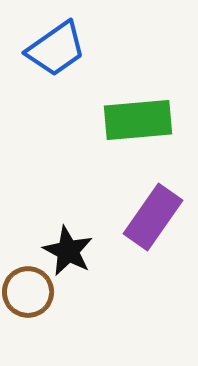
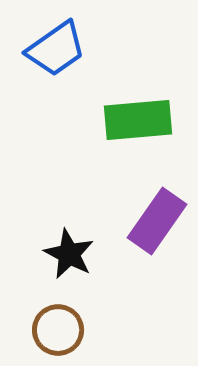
purple rectangle: moved 4 px right, 4 px down
black star: moved 1 px right, 3 px down
brown circle: moved 30 px right, 38 px down
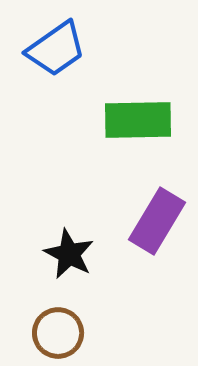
green rectangle: rotated 4 degrees clockwise
purple rectangle: rotated 4 degrees counterclockwise
brown circle: moved 3 px down
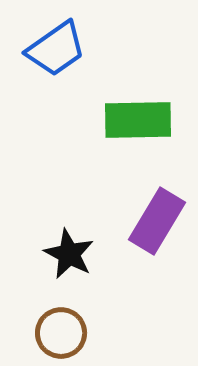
brown circle: moved 3 px right
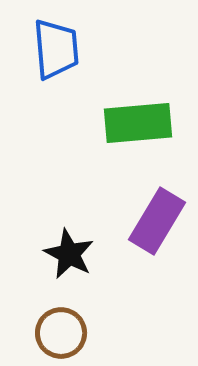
blue trapezoid: rotated 60 degrees counterclockwise
green rectangle: moved 3 px down; rotated 4 degrees counterclockwise
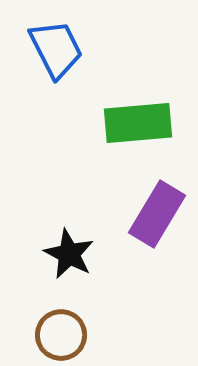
blue trapezoid: rotated 22 degrees counterclockwise
purple rectangle: moved 7 px up
brown circle: moved 2 px down
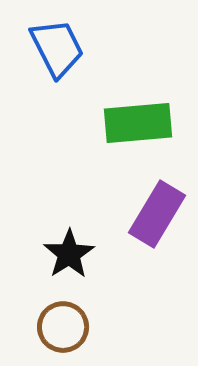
blue trapezoid: moved 1 px right, 1 px up
black star: rotated 12 degrees clockwise
brown circle: moved 2 px right, 8 px up
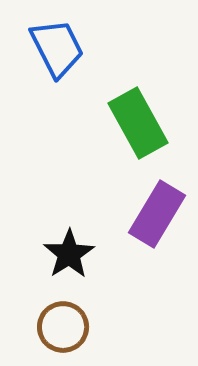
green rectangle: rotated 66 degrees clockwise
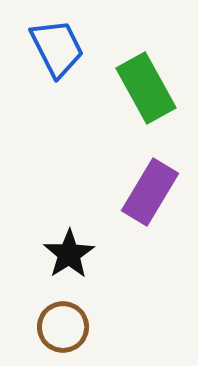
green rectangle: moved 8 px right, 35 px up
purple rectangle: moved 7 px left, 22 px up
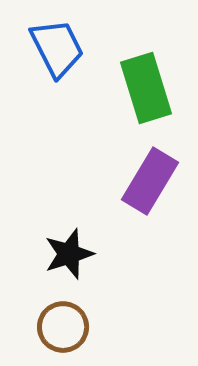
green rectangle: rotated 12 degrees clockwise
purple rectangle: moved 11 px up
black star: rotated 15 degrees clockwise
